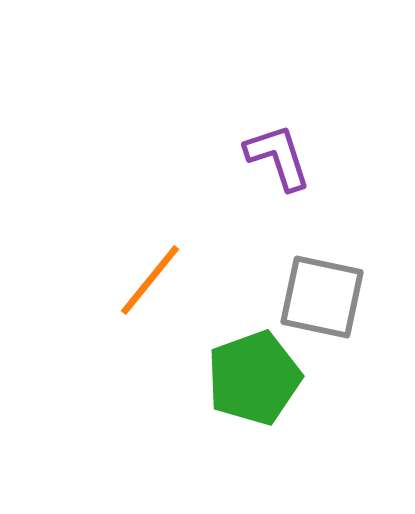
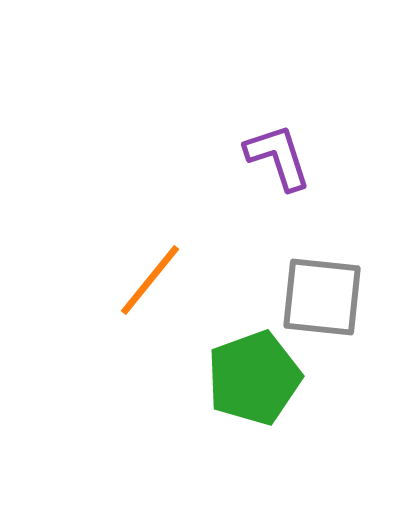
gray square: rotated 6 degrees counterclockwise
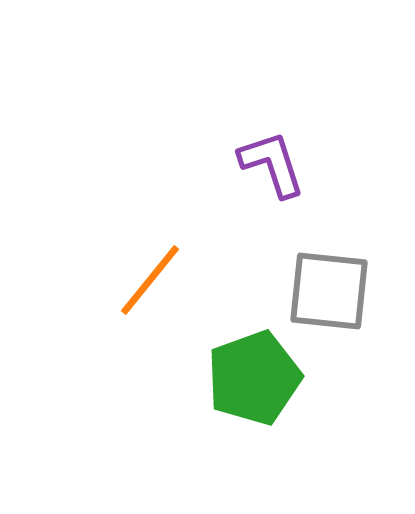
purple L-shape: moved 6 px left, 7 px down
gray square: moved 7 px right, 6 px up
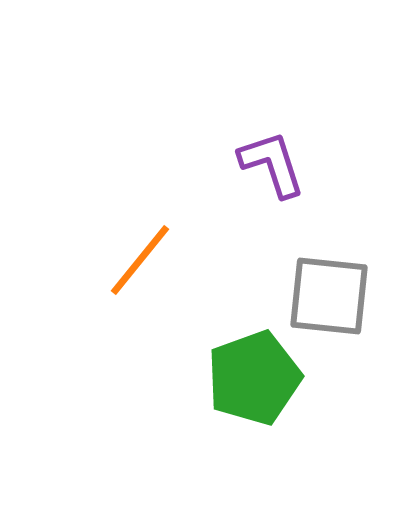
orange line: moved 10 px left, 20 px up
gray square: moved 5 px down
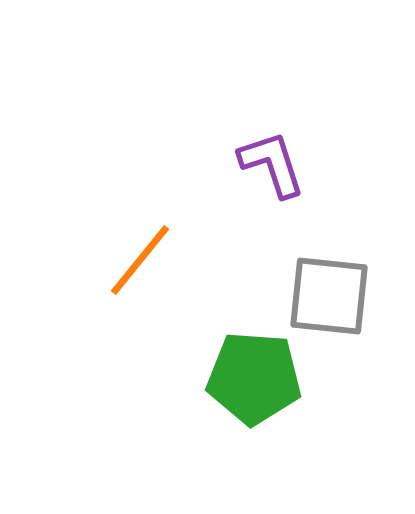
green pentagon: rotated 24 degrees clockwise
